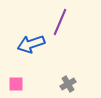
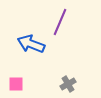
blue arrow: rotated 40 degrees clockwise
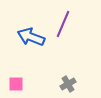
purple line: moved 3 px right, 2 px down
blue arrow: moved 7 px up
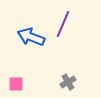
gray cross: moved 2 px up
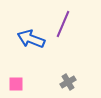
blue arrow: moved 2 px down
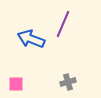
gray cross: rotated 14 degrees clockwise
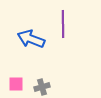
purple line: rotated 24 degrees counterclockwise
gray cross: moved 26 px left, 5 px down
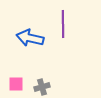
blue arrow: moved 1 px left, 1 px up; rotated 8 degrees counterclockwise
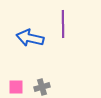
pink square: moved 3 px down
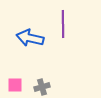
pink square: moved 1 px left, 2 px up
